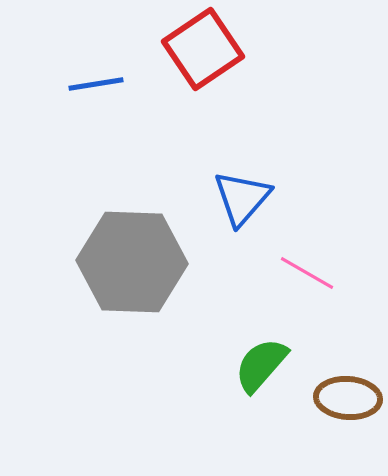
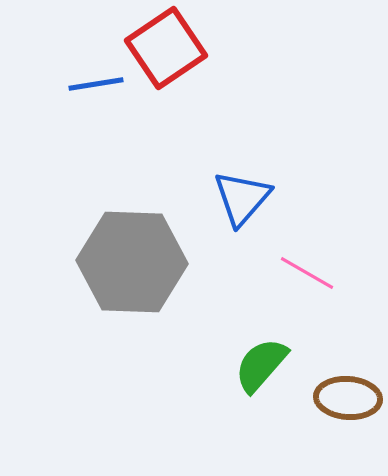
red square: moved 37 px left, 1 px up
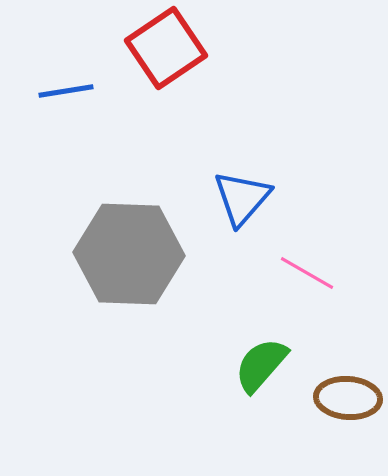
blue line: moved 30 px left, 7 px down
gray hexagon: moved 3 px left, 8 px up
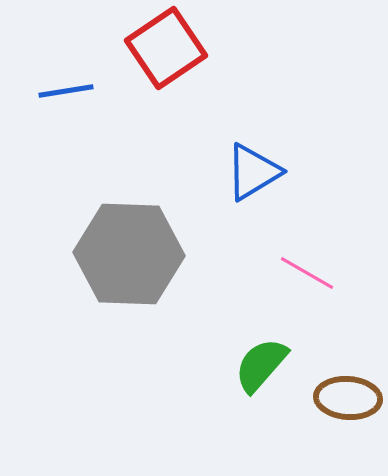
blue triangle: moved 11 px right, 26 px up; rotated 18 degrees clockwise
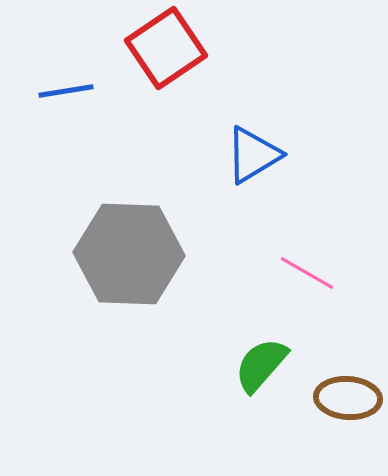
blue triangle: moved 17 px up
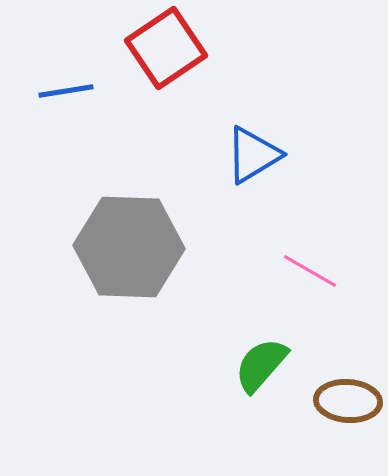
gray hexagon: moved 7 px up
pink line: moved 3 px right, 2 px up
brown ellipse: moved 3 px down
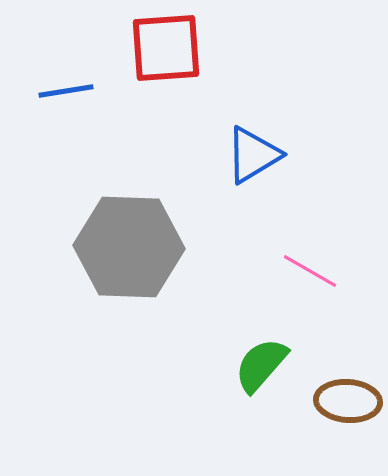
red square: rotated 30 degrees clockwise
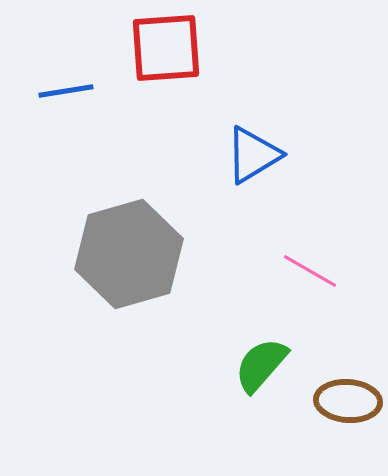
gray hexagon: moved 7 px down; rotated 18 degrees counterclockwise
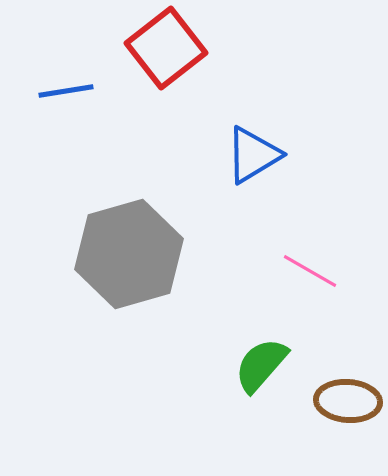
red square: rotated 34 degrees counterclockwise
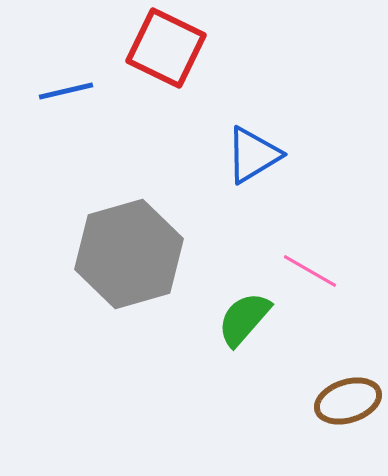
red square: rotated 26 degrees counterclockwise
blue line: rotated 4 degrees counterclockwise
green semicircle: moved 17 px left, 46 px up
brown ellipse: rotated 22 degrees counterclockwise
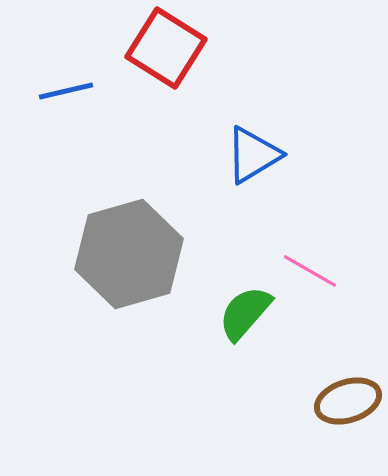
red square: rotated 6 degrees clockwise
green semicircle: moved 1 px right, 6 px up
